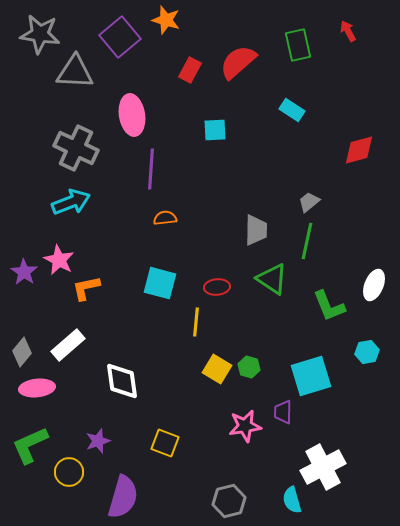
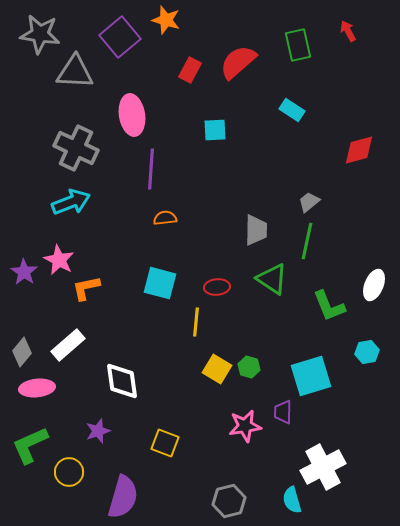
purple star at (98, 441): moved 10 px up
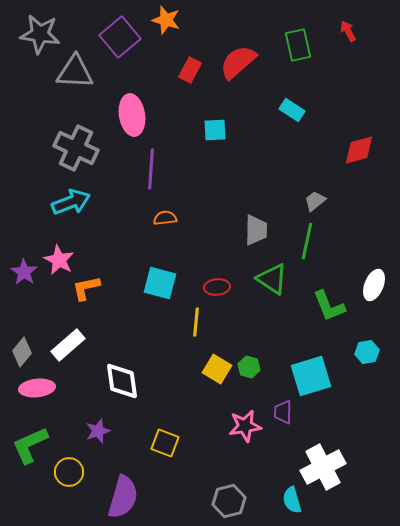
gray trapezoid at (309, 202): moved 6 px right, 1 px up
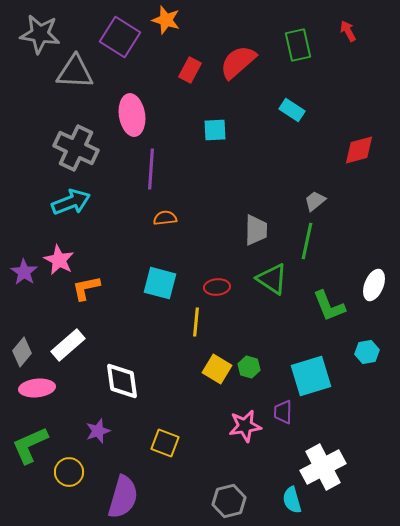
purple square at (120, 37): rotated 18 degrees counterclockwise
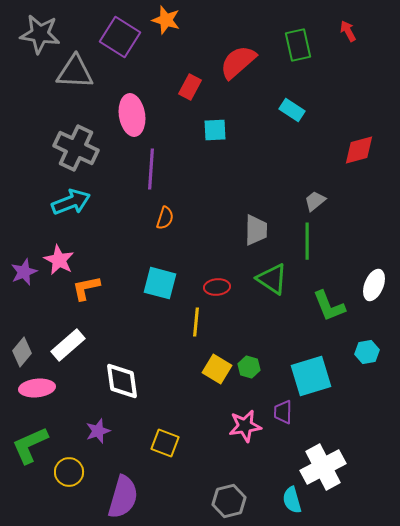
red rectangle at (190, 70): moved 17 px down
orange semicircle at (165, 218): rotated 115 degrees clockwise
green line at (307, 241): rotated 12 degrees counterclockwise
purple star at (24, 272): rotated 16 degrees clockwise
